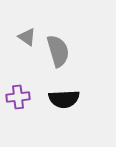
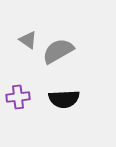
gray triangle: moved 1 px right, 3 px down
gray semicircle: rotated 104 degrees counterclockwise
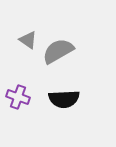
purple cross: rotated 25 degrees clockwise
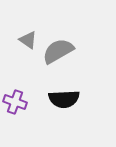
purple cross: moved 3 px left, 5 px down
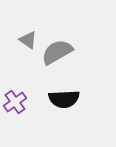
gray semicircle: moved 1 px left, 1 px down
purple cross: rotated 35 degrees clockwise
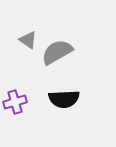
purple cross: rotated 20 degrees clockwise
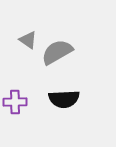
purple cross: rotated 15 degrees clockwise
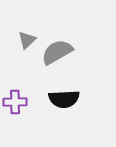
gray triangle: moved 1 px left; rotated 42 degrees clockwise
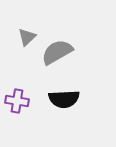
gray triangle: moved 3 px up
purple cross: moved 2 px right, 1 px up; rotated 10 degrees clockwise
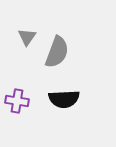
gray triangle: rotated 12 degrees counterclockwise
gray semicircle: rotated 140 degrees clockwise
